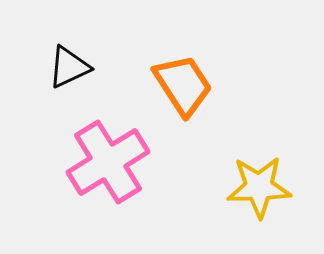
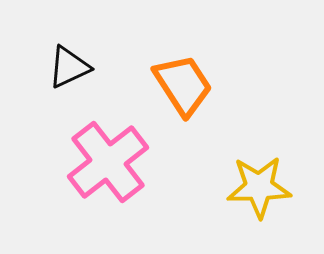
pink cross: rotated 6 degrees counterclockwise
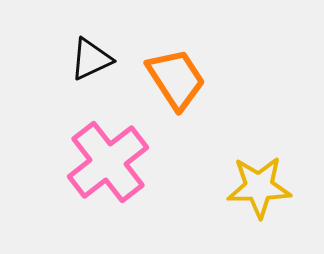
black triangle: moved 22 px right, 8 px up
orange trapezoid: moved 7 px left, 6 px up
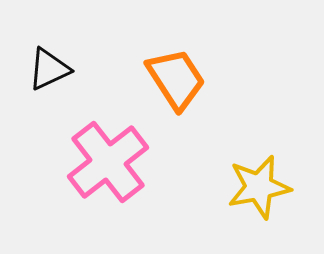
black triangle: moved 42 px left, 10 px down
yellow star: rotated 10 degrees counterclockwise
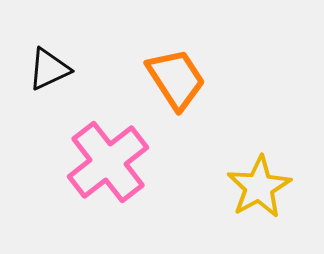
yellow star: rotated 18 degrees counterclockwise
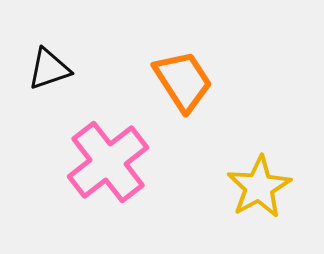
black triangle: rotated 6 degrees clockwise
orange trapezoid: moved 7 px right, 2 px down
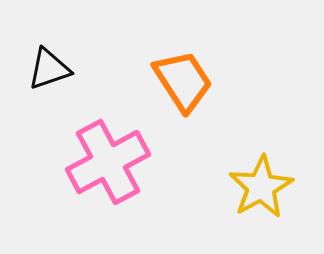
pink cross: rotated 10 degrees clockwise
yellow star: moved 2 px right
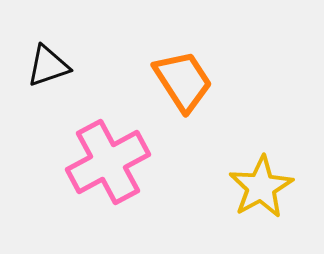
black triangle: moved 1 px left, 3 px up
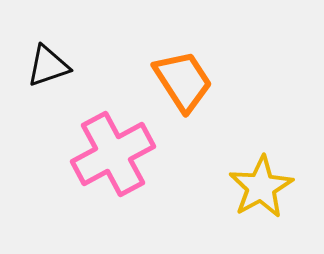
pink cross: moved 5 px right, 8 px up
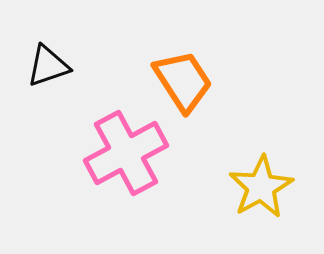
pink cross: moved 13 px right, 1 px up
